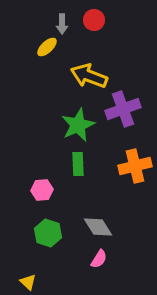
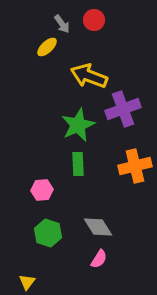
gray arrow: rotated 36 degrees counterclockwise
yellow triangle: moved 1 px left; rotated 24 degrees clockwise
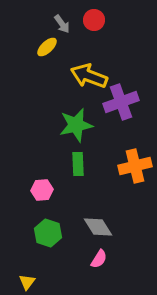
purple cross: moved 2 px left, 7 px up
green star: moved 2 px left; rotated 12 degrees clockwise
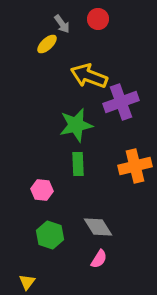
red circle: moved 4 px right, 1 px up
yellow ellipse: moved 3 px up
pink hexagon: rotated 10 degrees clockwise
green hexagon: moved 2 px right, 2 px down
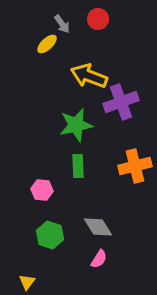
green rectangle: moved 2 px down
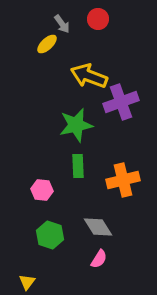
orange cross: moved 12 px left, 14 px down
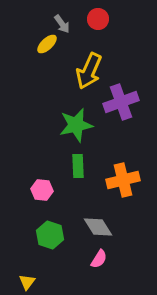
yellow arrow: moved 5 px up; rotated 87 degrees counterclockwise
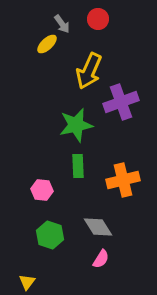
pink semicircle: moved 2 px right
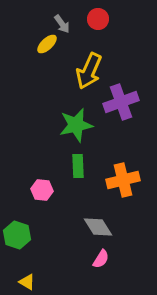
green hexagon: moved 33 px left
yellow triangle: rotated 36 degrees counterclockwise
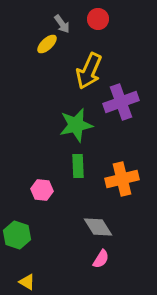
orange cross: moved 1 px left, 1 px up
